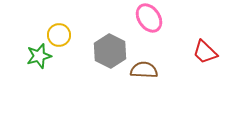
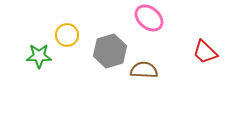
pink ellipse: rotated 16 degrees counterclockwise
yellow circle: moved 8 px right
gray hexagon: rotated 16 degrees clockwise
green star: rotated 15 degrees clockwise
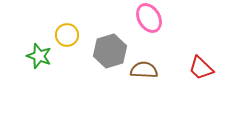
pink ellipse: rotated 20 degrees clockwise
red trapezoid: moved 4 px left, 16 px down
green star: rotated 20 degrees clockwise
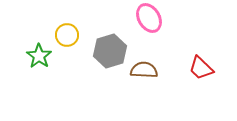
green star: rotated 15 degrees clockwise
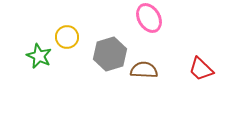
yellow circle: moved 2 px down
gray hexagon: moved 3 px down
green star: rotated 10 degrees counterclockwise
red trapezoid: moved 1 px down
